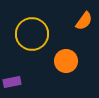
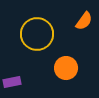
yellow circle: moved 5 px right
orange circle: moved 7 px down
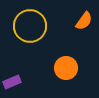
yellow circle: moved 7 px left, 8 px up
purple rectangle: rotated 12 degrees counterclockwise
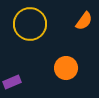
yellow circle: moved 2 px up
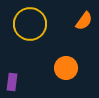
purple rectangle: rotated 60 degrees counterclockwise
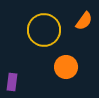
yellow circle: moved 14 px right, 6 px down
orange circle: moved 1 px up
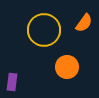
orange semicircle: moved 2 px down
orange circle: moved 1 px right
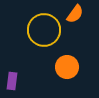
orange semicircle: moved 9 px left, 9 px up
purple rectangle: moved 1 px up
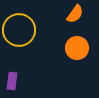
yellow circle: moved 25 px left
orange circle: moved 10 px right, 19 px up
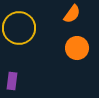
orange semicircle: moved 3 px left
yellow circle: moved 2 px up
